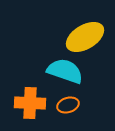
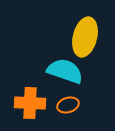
yellow ellipse: rotated 45 degrees counterclockwise
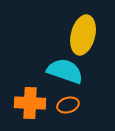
yellow ellipse: moved 2 px left, 2 px up
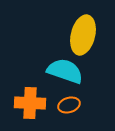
orange ellipse: moved 1 px right
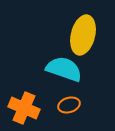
cyan semicircle: moved 1 px left, 2 px up
orange cross: moved 6 px left, 5 px down; rotated 20 degrees clockwise
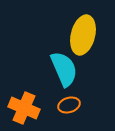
cyan semicircle: rotated 48 degrees clockwise
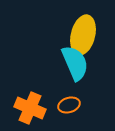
cyan semicircle: moved 11 px right, 6 px up
orange cross: moved 6 px right
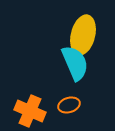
orange cross: moved 3 px down
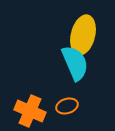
orange ellipse: moved 2 px left, 1 px down
